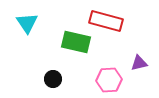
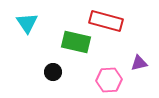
black circle: moved 7 px up
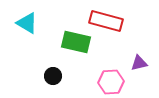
cyan triangle: rotated 25 degrees counterclockwise
black circle: moved 4 px down
pink hexagon: moved 2 px right, 2 px down
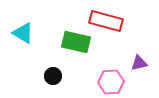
cyan triangle: moved 4 px left, 10 px down
